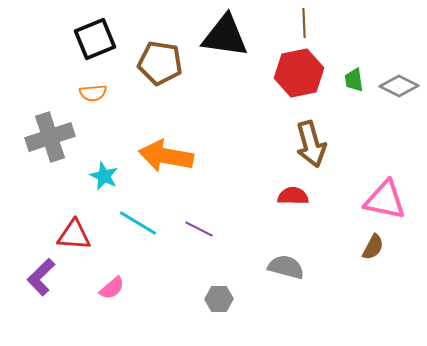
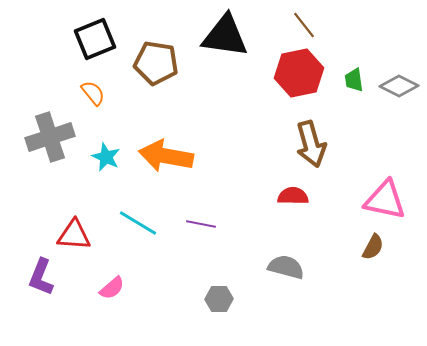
brown line: moved 2 px down; rotated 36 degrees counterclockwise
brown pentagon: moved 4 px left
orange semicircle: rotated 124 degrees counterclockwise
cyan star: moved 2 px right, 19 px up
purple line: moved 2 px right, 5 px up; rotated 16 degrees counterclockwise
purple L-shape: rotated 24 degrees counterclockwise
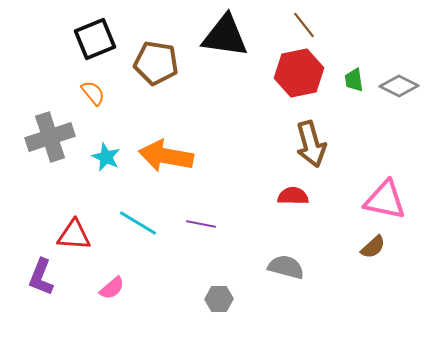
brown semicircle: rotated 20 degrees clockwise
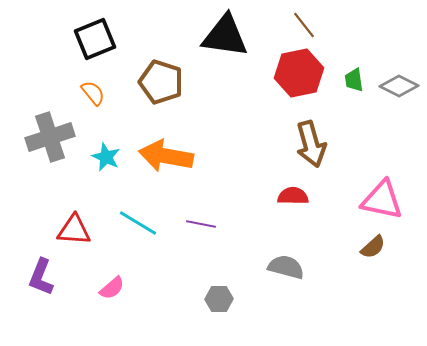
brown pentagon: moved 5 px right, 19 px down; rotated 9 degrees clockwise
pink triangle: moved 3 px left
red triangle: moved 5 px up
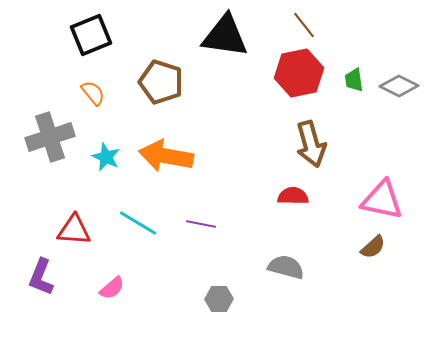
black square: moved 4 px left, 4 px up
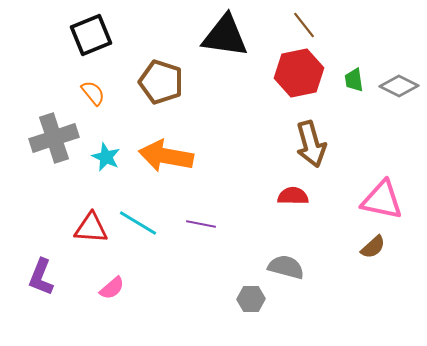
gray cross: moved 4 px right, 1 px down
red triangle: moved 17 px right, 2 px up
gray hexagon: moved 32 px right
